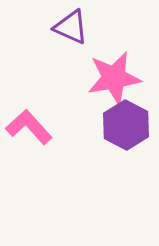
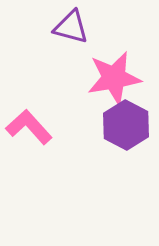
purple triangle: rotated 9 degrees counterclockwise
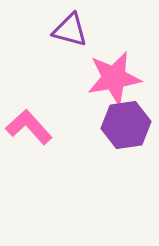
purple triangle: moved 1 px left, 3 px down
purple hexagon: rotated 24 degrees clockwise
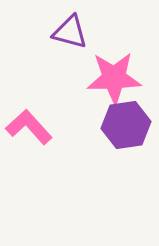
purple triangle: moved 2 px down
pink star: rotated 8 degrees clockwise
